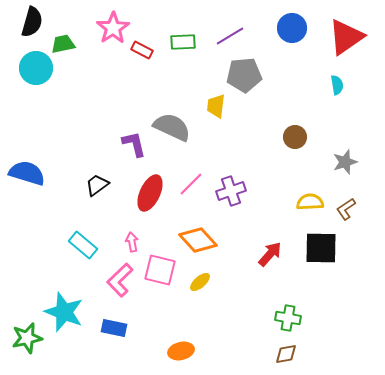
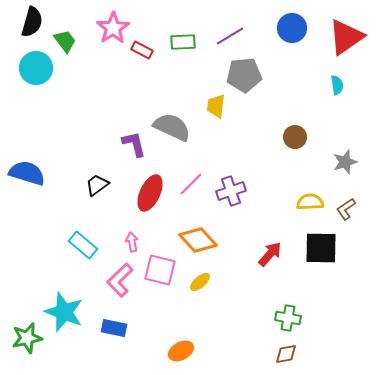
green trapezoid: moved 2 px right, 3 px up; rotated 65 degrees clockwise
orange ellipse: rotated 15 degrees counterclockwise
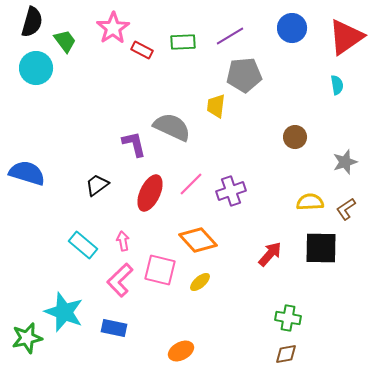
pink arrow: moved 9 px left, 1 px up
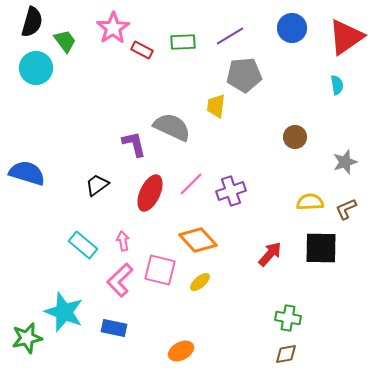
brown L-shape: rotated 10 degrees clockwise
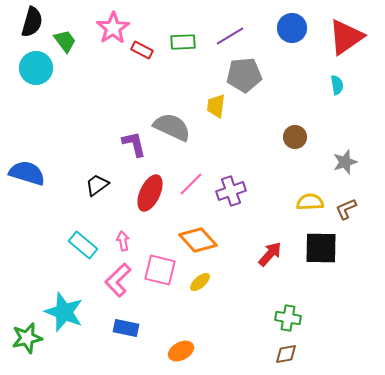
pink L-shape: moved 2 px left
blue rectangle: moved 12 px right
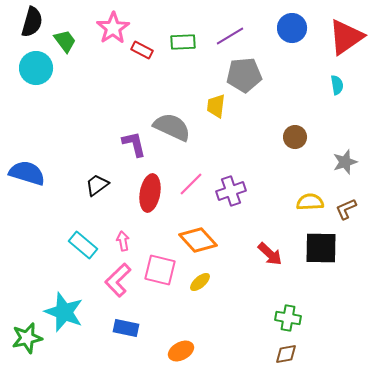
red ellipse: rotated 15 degrees counterclockwise
red arrow: rotated 92 degrees clockwise
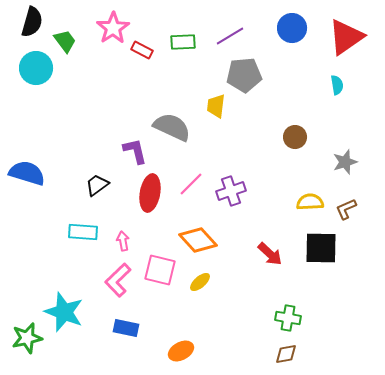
purple L-shape: moved 1 px right, 7 px down
cyan rectangle: moved 13 px up; rotated 36 degrees counterclockwise
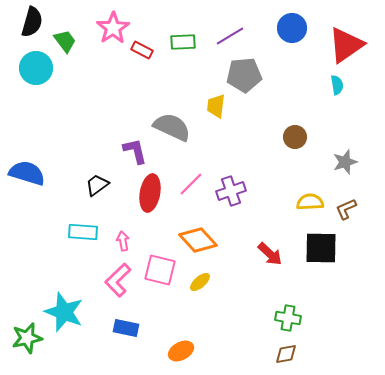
red triangle: moved 8 px down
